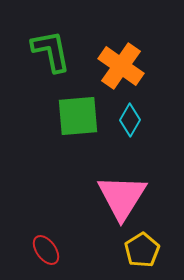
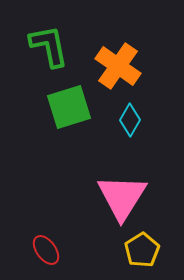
green L-shape: moved 2 px left, 5 px up
orange cross: moved 3 px left
green square: moved 9 px left, 9 px up; rotated 12 degrees counterclockwise
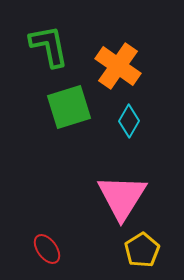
cyan diamond: moved 1 px left, 1 px down
red ellipse: moved 1 px right, 1 px up
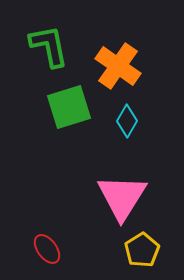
cyan diamond: moved 2 px left
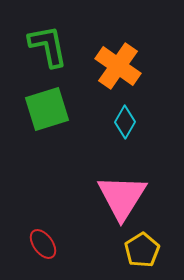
green L-shape: moved 1 px left
green square: moved 22 px left, 2 px down
cyan diamond: moved 2 px left, 1 px down
red ellipse: moved 4 px left, 5 px up
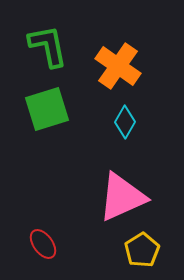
pink triangle: rotated 34 degrees clockwise
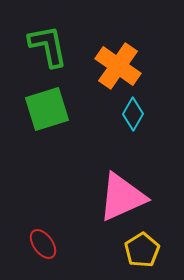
cyan diamond: moved 8 px right, 8 px up
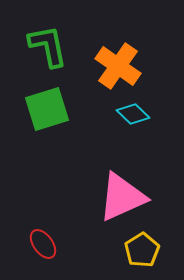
cyan diamond: rotated 76 degrees counterclockwise
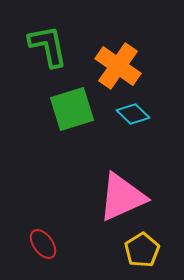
green square: moved 25 px right
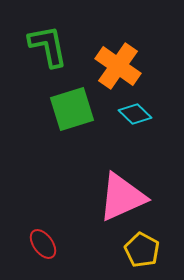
cyan diamond: moved 2 px right
yellow pentagon: rotated 12 degrees counterclockwise
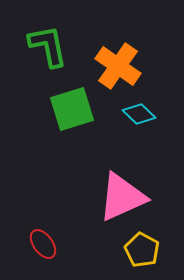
cyan diamond: moved 4 px right
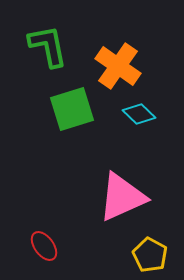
red ellipse: moved 1 px right, 2 px down
yellow pentagon: moved 8 px right, 5 px down
